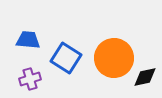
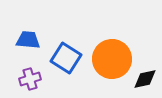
orange circle: moved 2 px left, 1 px down
black diamond: moved 2 px down
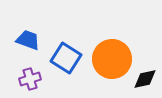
blue trapezoid: rotated 15 degrees clockwise
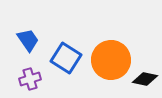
blue trapezoid: rotated 35 degrees clockwise
orange circle: moved 1 px left, 1 px down
black diamond: rotated 25 degrees clockwise
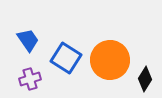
orange circle: moved 1 px left
black diamond: rotated 70 degrees counterclockwise
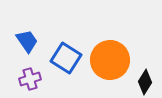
blue trapezoid: moved 1 px left, 1 px down
black diamond: moved 3 px down
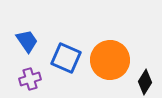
blue square: rotated 8 degrees counterclockwise
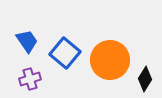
blue square: moved 1 px left, 5 px up; rotated 16 degrees clockwise
black diamond: moved 3 px up
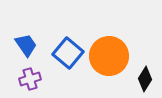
blue trapezoid: moved 1 px left, 4 px down
blue square: moved 3 px right
orange circle: moved 1 px left, 4 px up
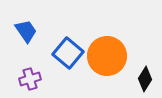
blue trapezoid: moved 14 px up
orange circle: moved 2 px left
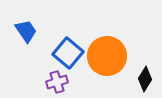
purple cross: moved 27 px right, 3 px down
